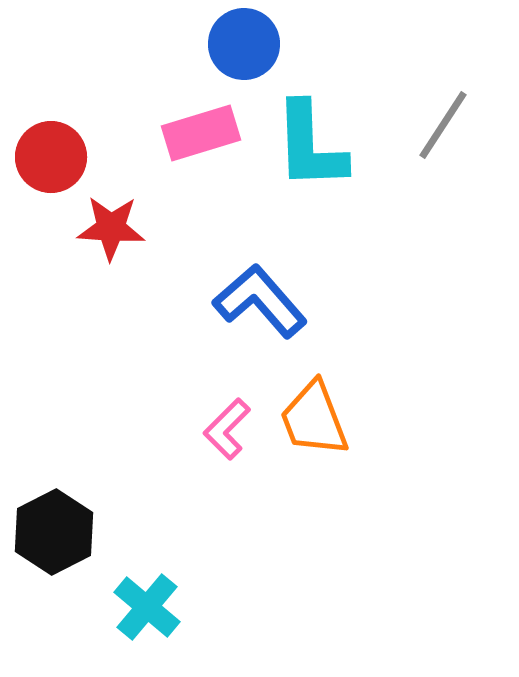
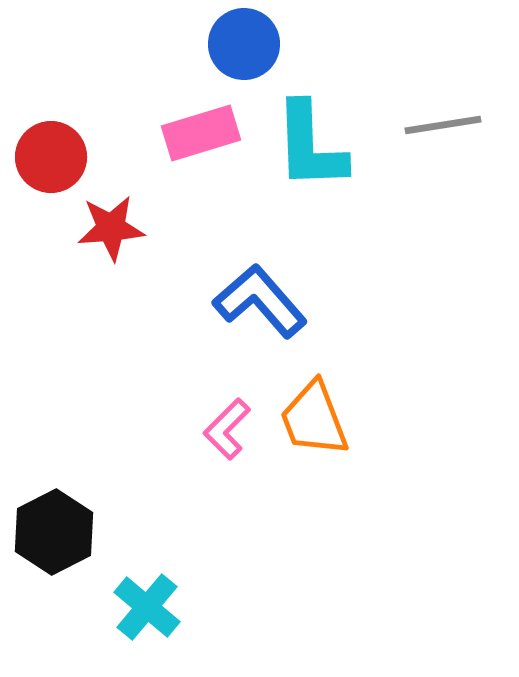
gray line: rotated 48 degrees clockwise
red star: rotated 8 degrees counterclockwise
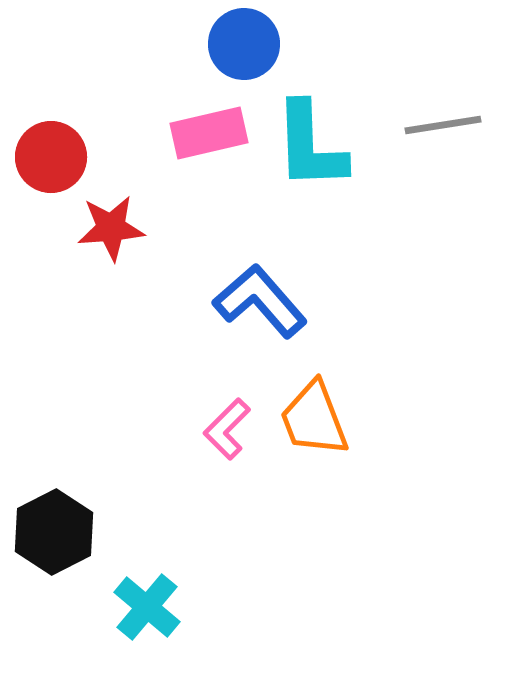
pink rectangle: moved 8 px right; rotated 4 degrees clockwise
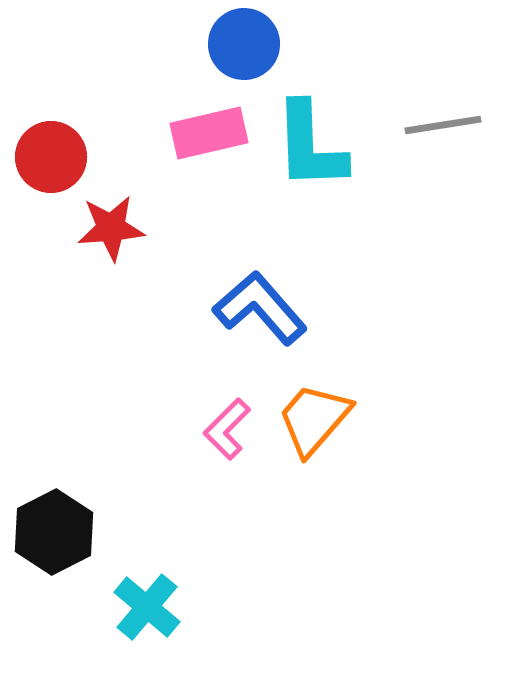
blue L-shape: moved 7 px down
orange trapezoid: rotated 62 degrees clockwise
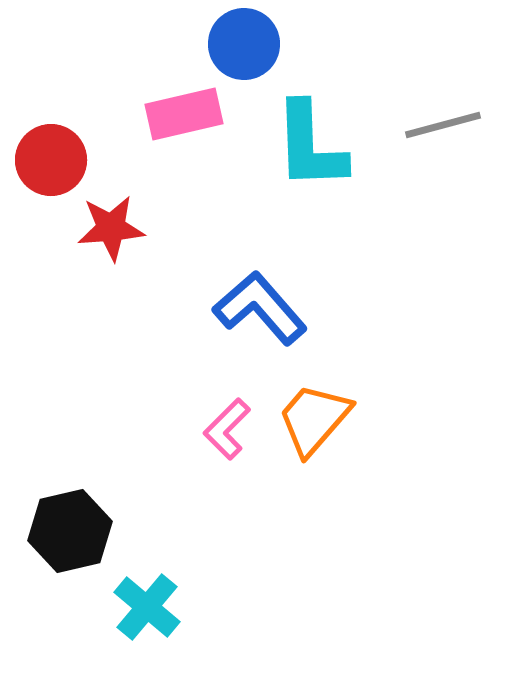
gray line: rotated 6 degrees counterclockwise
pink rectangle: moved 25 px left, 19 px up
red circle: moved 3 px down
black hexagon: moved 16 px right, 1 px up; rotated 14 degrees clockwise
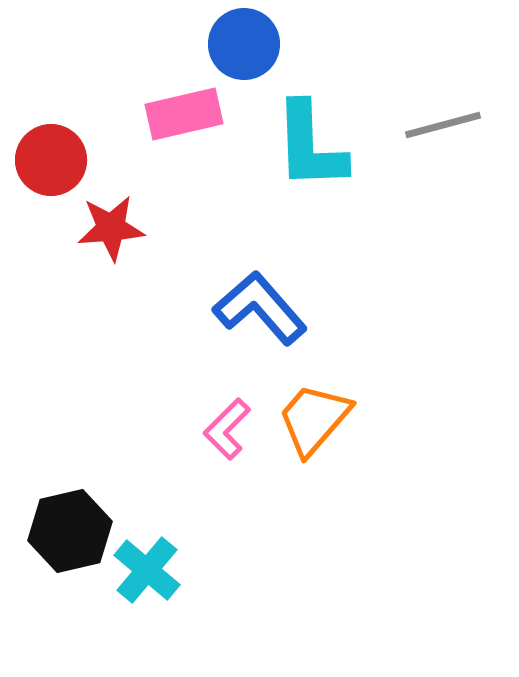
cyan cross: moved 37 px up
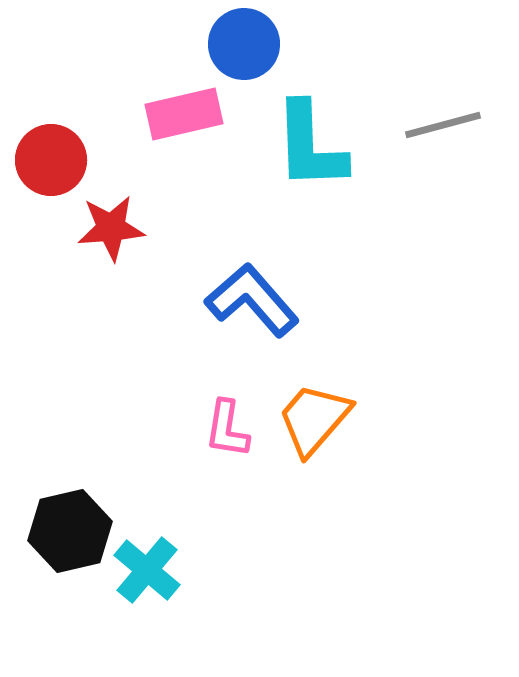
blue L-shape: moved 8 px left, 8 px up
pink L-shape: rotated 36 degrees counterclockwise
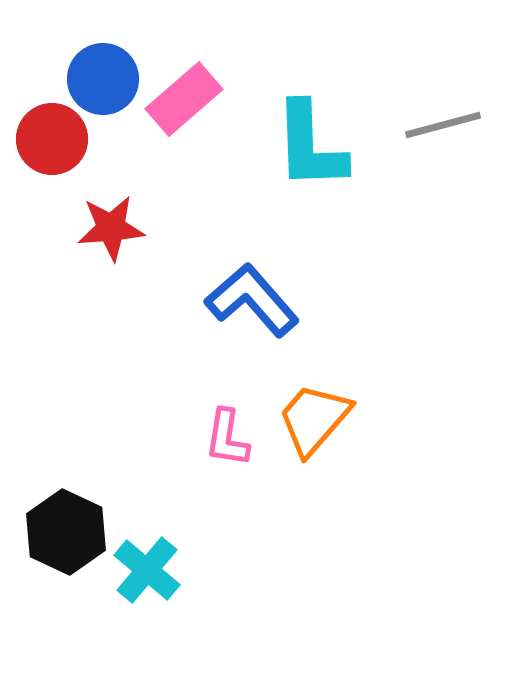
blue circle: moved 141 px left, 35 px down
pink rectangle: moved 15 px up; rotated 28 degrees counterclockwise
red circle: moved 1 px right, 21 px up
pink L-shape: moved 9 px down
black hexagon: moved 4 px left, 1 px down; rotated 22 degrees counterclockwise
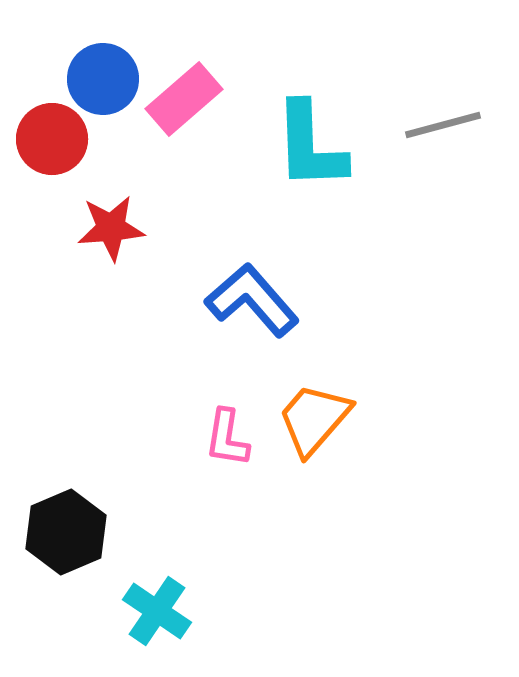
black hexagon: rotated 12 degrees clockwise
cyan cross: moved 10 px right, 41 px down; rotated 6 degrees counterclockwise
